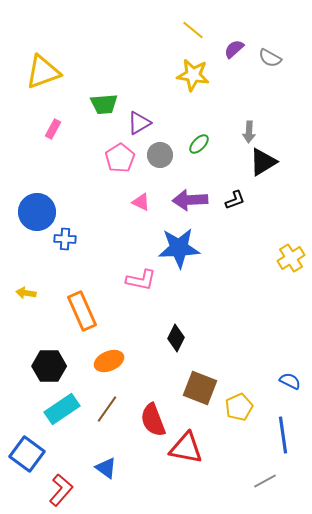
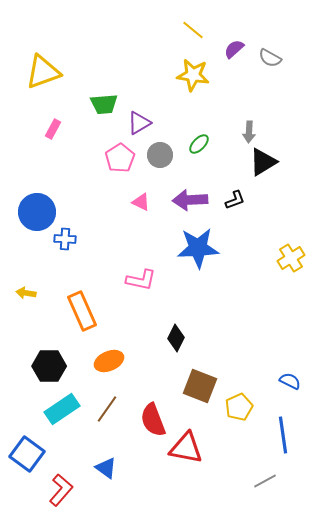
blue star: moved 19 px right
brown square: moved 2 px up
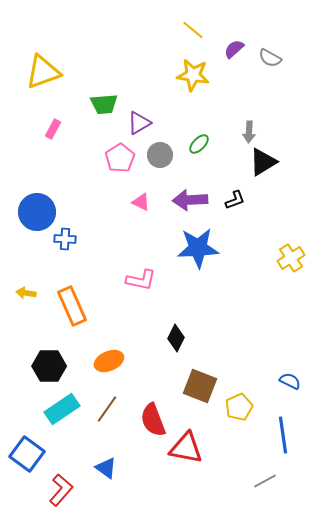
orange rectangle: moved 10 px left, 5 px up
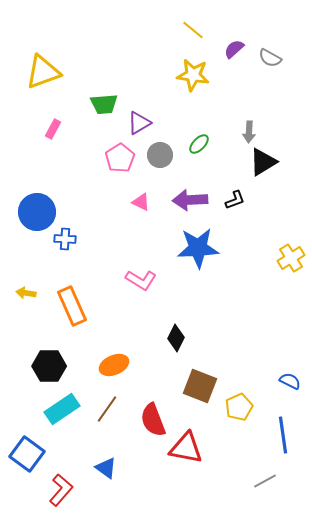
pink L-shape: rotated 20 degrees clockwise
orange ellipse: moved 5 px right, 4 px down
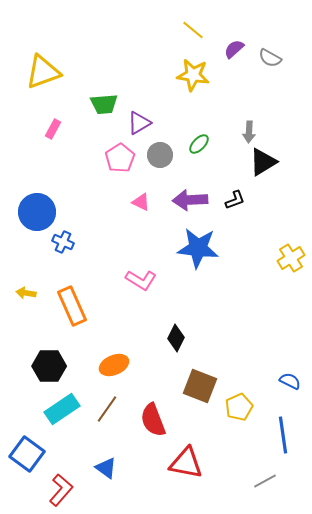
blue cross: moved 2 px left, 3 px down; rotated 20 degrees clockwise
blue star: rotated 9 degrees clockwise
red triangle: moved 15 px down
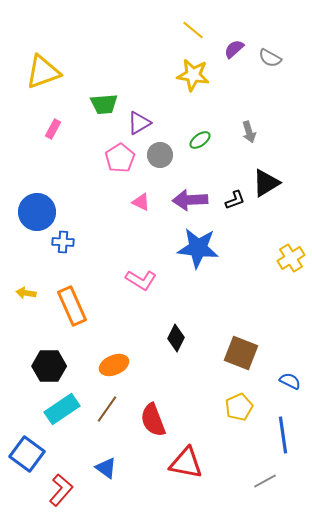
gray arrow: rotated 20 degrees counterclockwise
green ellipse: moved 1 px right, 4 px up; rotated 10 degrees clockwise
black triangle: moved 3 px right, 21 px down
blue cross: rotated 20 degrees counterclockwise
brown square: moved 41 px right, 33 px up
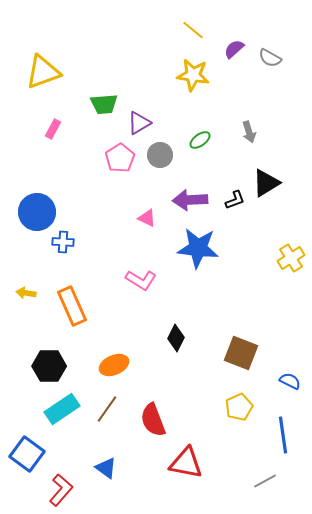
pink triangle: moved 6 px right, 16 px down
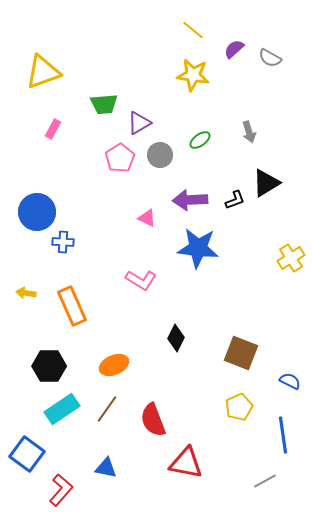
blue triangle: rotated 25 degrees counterclockwise
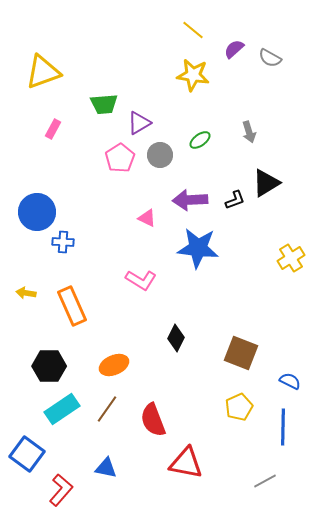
blue line: moved 8 px up; rotated 9 degrees clockwise
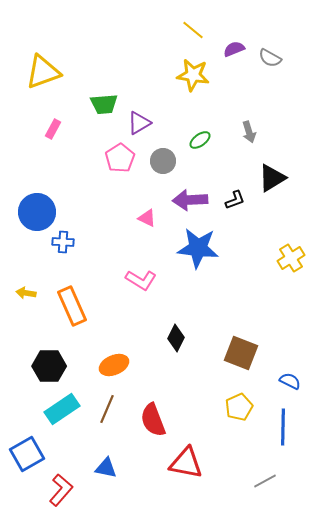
purple semicircle: rotated 20 degrees clockwise
gray circle: moved 3 px right, 6 px down
black triangle: moved 6 px right, 5 px up
brown line: rotated 12 degrees counterclockwise
blue square: rotated 24 degrees clockwise
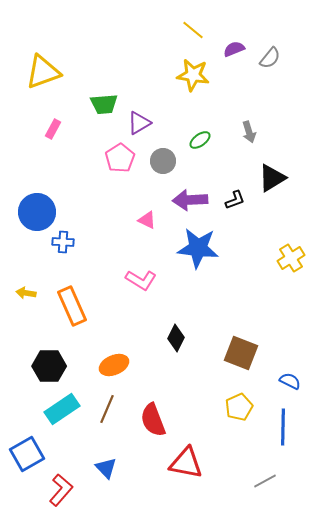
gray semicircle: rotated 80 degrees counterclockwise
pink triangle: moved 2 px down
blue triangle: rotated 35 degrees clockwise
